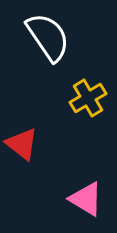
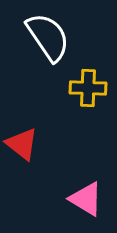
yellow cross: moved 10 px up; rotated 33 degrees clockwise
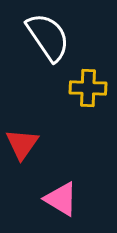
red triangle: rotated 27 degrees clockwise
pink triangle: moved 25 px left
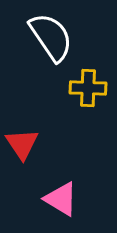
white semicircle: moved 3 px right
red triangle: rotated 9 degrees counterclockwise
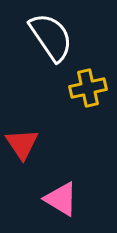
yellow cross: rotated 15 degrees counterclockwise
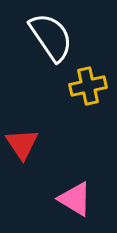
yellow cross: moved 2 px up
pink triangle: moved 14 px right
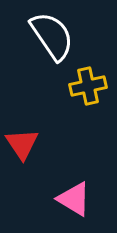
white semicircle: moved 1 px right, 1 px up
pink triangle: moved 1 px left
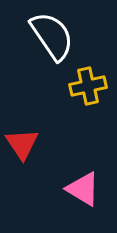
pink triangle: moved 9 px right, 10 px up
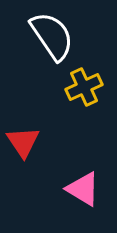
yellow cross: moved 4 px left, 1 px down; rotated 12 degrees counterclockwise
red triangle: moved 1 px right, 2 px up
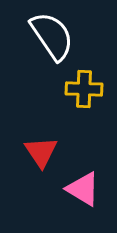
yellow cross: moved 2 px down; rotated 27 degrees clockwise
red triangle: moved 18 px right, 10 px down
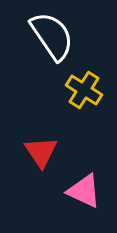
yellow cross: moved 1 px down; rotated 30 degrees clockwise
pink triangle: moved 1 px right, 2 px down; rotated 6 degrees counterclockwise
